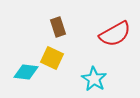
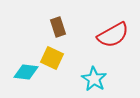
red semicircle: moved 2 px left, 1 px down
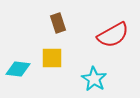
brown rectangle: moved 4 px up
yellow square: rotated 25 degrees counterclockwise
cyan diamond: moved 8 px left, 3 px up
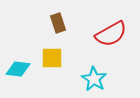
red semicircle: moved 2 px left, 1 px up
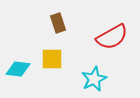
red semicircle: moved 1 px right, 3 px down
yellow square: moved 1 px down
cyan star: rotated 15 degrees clockwise
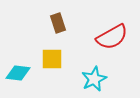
cyan diamond: moved 4 px down
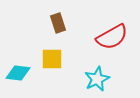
cyan star: moved 3 px right
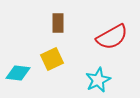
brown rectangle: rotated 18 degrees clockwise
yellow square: rotated 25 degrees counterclockwise
cyan star: moved 1 px right, 1 px down
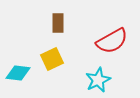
red semicircle: moved 4 px down
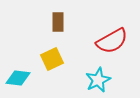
brown rectangle: moved 1 px up
cyan diamond: moved 5 px down
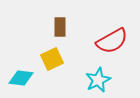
brown rectangle: moved 2 px right, 5 px down
cyan diamond: moved 3 px right
